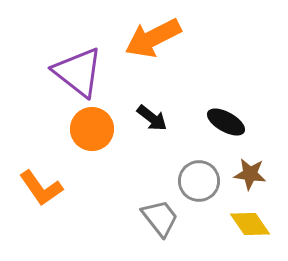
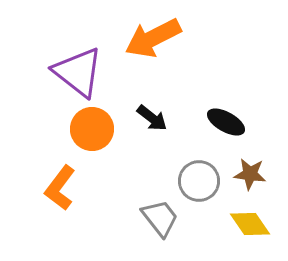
orange L-shape: moved 19 px right; rotated 72 degrees clockwise
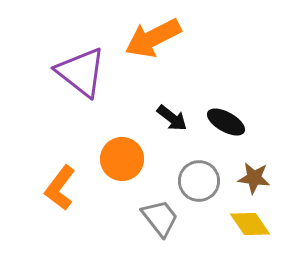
purple triangle: moved 3 px right
black arrow: moved 20 px right
orange circle: moved 30 px right, 30 px down
brown star: moved 4 px right, 4 px down
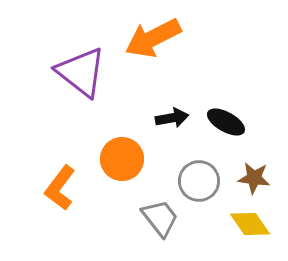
black arrow: rotated 48 degrees counterclockwise
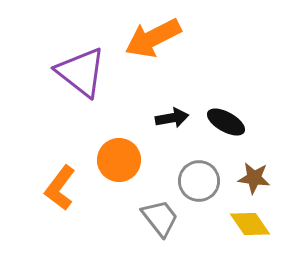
orange circle: moved 3 px left, 1 px down
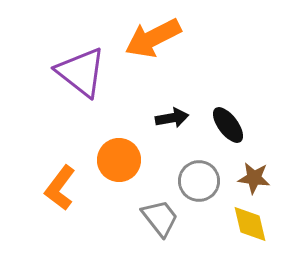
black ellipse: moved 2 px right, 3 px down; rotated 24 degrees clockwise
yellow diamond: rotated 21 degrees clockwise
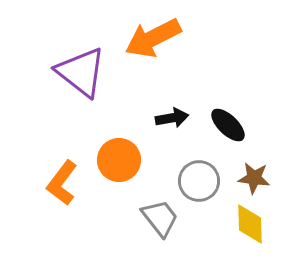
black ellipse: rotated 9 degrees counterclockwise
orange L-shape: moved 2 px right, 5 px up
yellow diamond: rotated 12 degrees clockwise
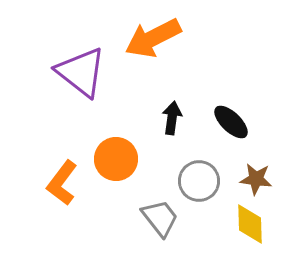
black arrow: rotated 72 degrees counterclockwise
black ellipse: moved 3 px right, 3 px up
orange circle: moved 3 px left, 1 px up
brown star: moved 2 px right, 1 px down
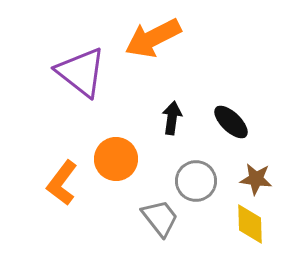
gray circle: moved 3 px left
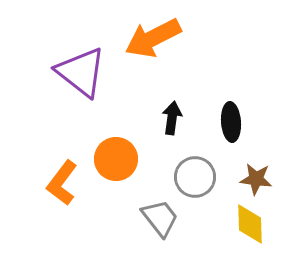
black ellipse: rotated 42 degrees clockwise
gray circle: moved 1 px left, 4 px up
